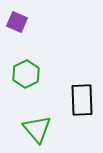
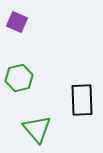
green hexagon: moved 7 px left, 4 px down; rotated 12 degrees clockwise
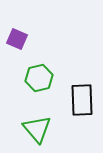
purple square: moved 17 px down
green hexagon: moved 20 px right
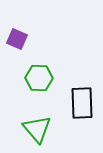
green hexagon: rotated 16 degrees clockwise
black rectangle: moved 3 px down
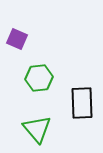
green hexagon: rotated 8 degrees counterclockwise
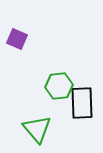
green hexagon: moved 20 px right, 8 px down
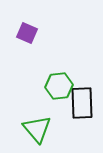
purple square: moved 10 px right, 6 px up
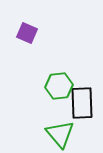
green triangle: moved 23 px right, 5 px down
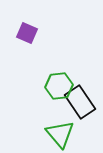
black rectangle: moved 2 px left, 1 px up; rotated 32 degrees counterclockwise
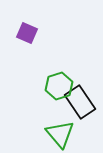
green hexagon: rotated 12 degrees counterclockwise
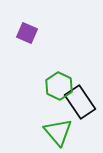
green hexagon: rotated 16 degrees counterclockwise
green triangle: moved 2 px left, 2 px up
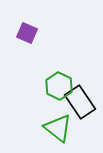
green triangle: moved 4 px up; rotated 12 degrees counterclockwise
